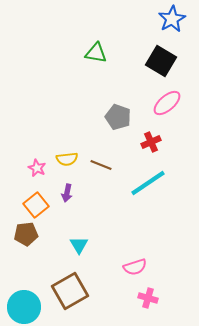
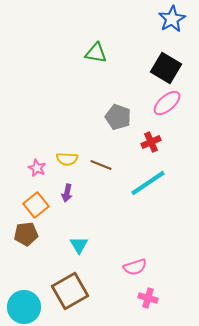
black square: moved 5 px right, 7 px down
yellow semicircle: rotated 10 degrees clockwise
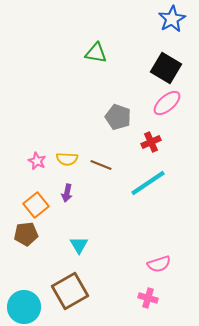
pink star: moved 7 px up
pink semicircle: moved 24 px right, 3 px up
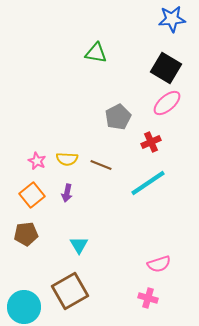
blue star: rotated 24 degrees clockwise
gray pentagon: rotated 25 degrees clockwise
orange square: moved 4 px left, 10 px up
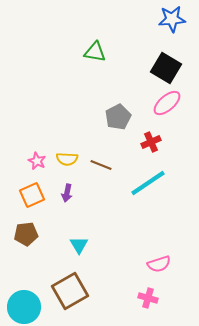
green triangle: moved 1 px left, 1 px up
orange square: rotated 15 degrees clockwise
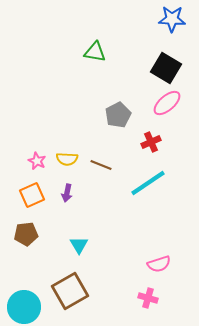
blue star: rotated 8 degrees clockwise
gray pentagon: moved 2 px up
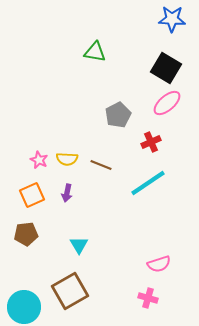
pink star: moved 2 px right, 1 px up
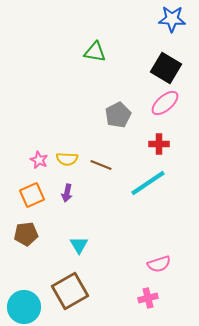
pink ellipse: moved 2 px left
red cross: moved 8 px right, 2 px down; rotated 24 degrees clockwise
pink cross: rotated 30 degrees counterclockwise
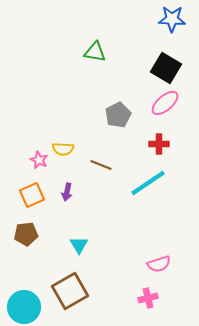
yellow semicircle: moved 4 px left, 10 px up
purple arrow: moved 1 px up
